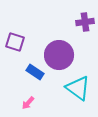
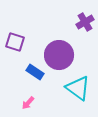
purple cross: rotated 24 degrees counterclockwise
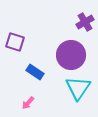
purple circle: moved 12 px right
cyan triangle: rotated 28 degrees clockwise
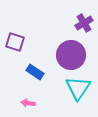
purple cross: moved 1 px left, 1 px down
pink arrow: rotated 56 degrees clockwise
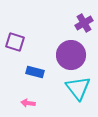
blue rectangle: rotated 18 degrees counterclockwise
cyan triangle: rotated 12 degrees counterclockwise
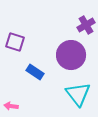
purple cross: moved 2 px right, 2 px down
blue rectangle: rotated 18 degrees clockwise
cyan triangle: moved 6 px down
pink arrow: moved 17 px left, 3 px down
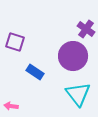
purple cross: moved 4 px down; rotated 24 degrees counterclockwise
purple circle: moved 2 px right, 1 px down
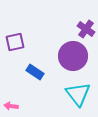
purple square: rotated 30 degrees counterclockwise
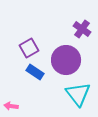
purple cross: moved 4 px left
purple square: moved 14 px right, 6 px down; rotated 18 degrees counterclockwise
purple circle: moved 7 px left, 4 px down
